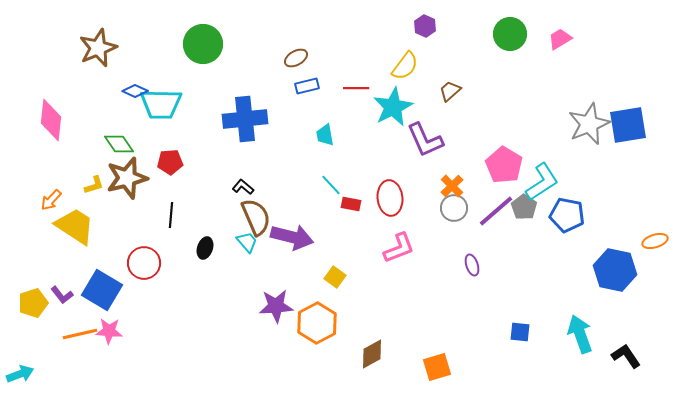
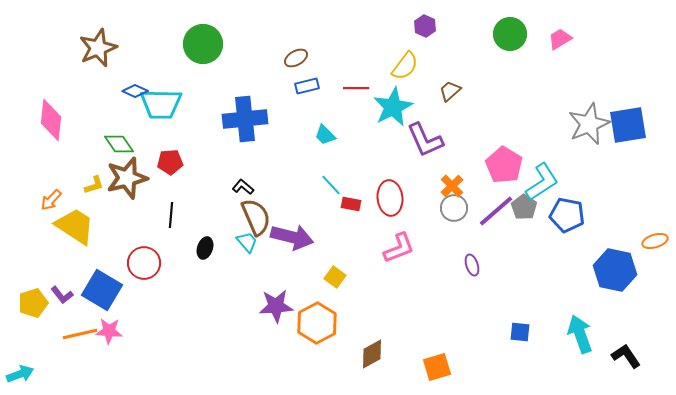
cyan trapezoid at (325, 135): rotated 35 degrees counterclockwise
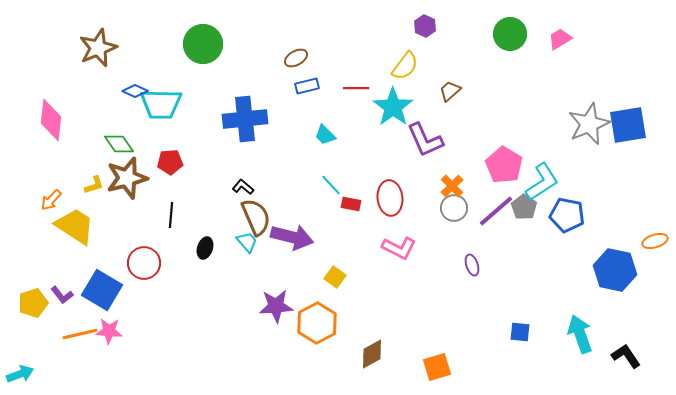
cyan star at (393, 107): rotated 9 degrees counterclockwise
pink L-shape at (399, 248): rotated 48 degrees clockwise
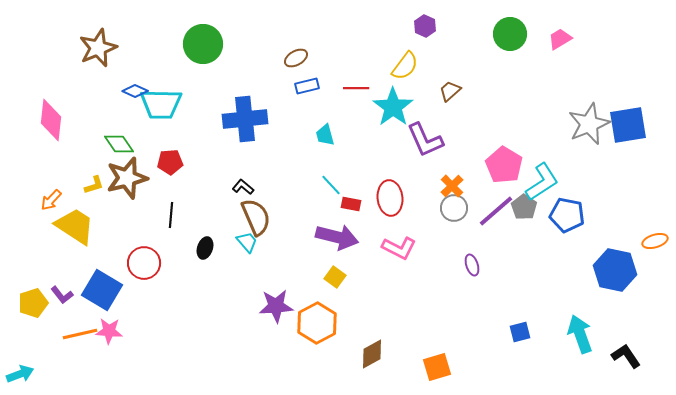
cyan trapezoid at (325, 135): rotated 30 degrees clockwise
purple arrow at (292, 237): moved 45 px right
blue square at (520, 332): rotated 20 degrees counterclockwise
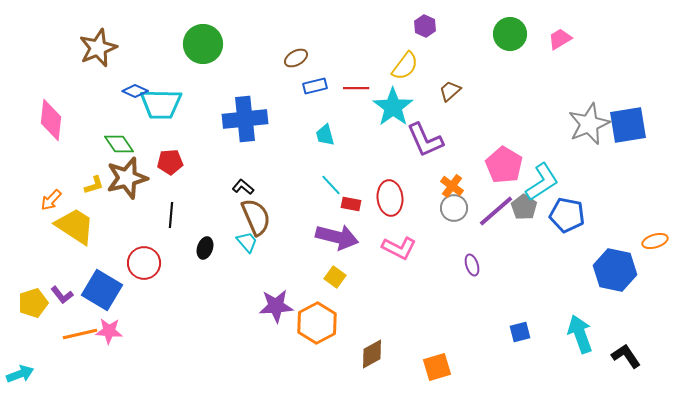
blue rectangle at (307, 86): moved 8 px right
orange cross at (452, 186): rotated 10 degrees counterclockwise
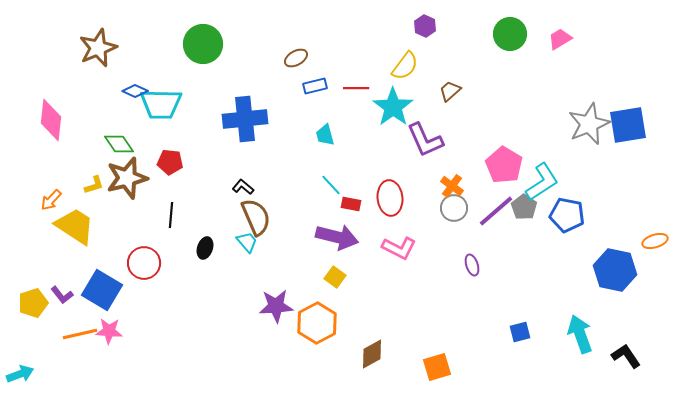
red pentagon at (170, 162): rotated 10 degrees clockwise
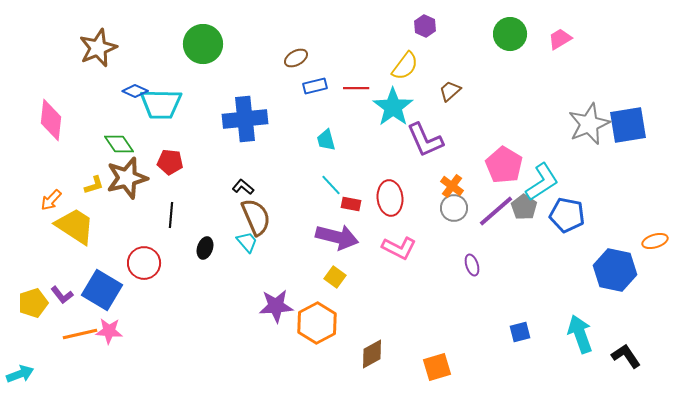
cyan trapezoid at (325, 135): moved 1 px right, 5 px down
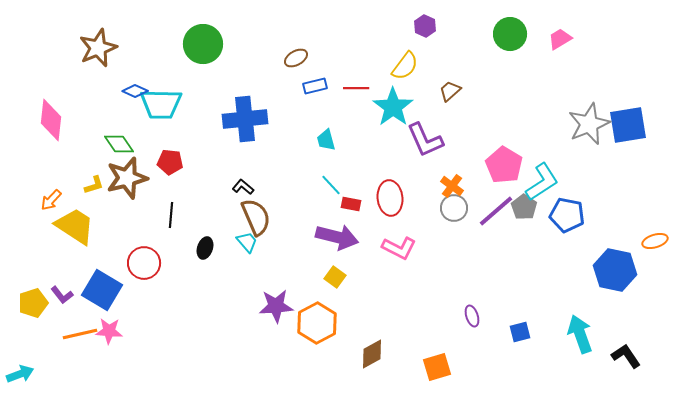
purple ellipse at (472, 265): moved 51 px down
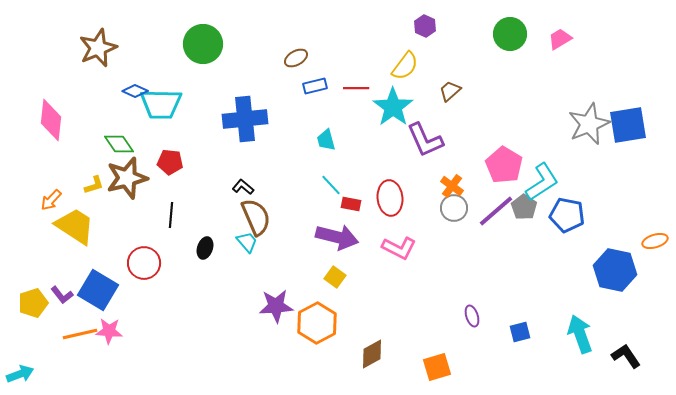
blue square at (102, 290): moved 4 px left
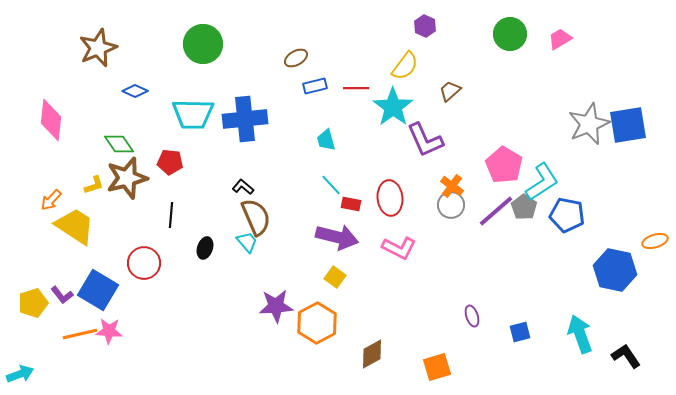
cyan trapezoid at (161, 104): moved 32 px right, 10 px down
gray circle at (454, 208): moved 3 px left, 3 px up
